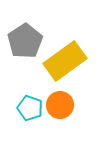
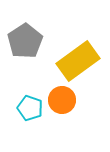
yellow rectangle: moved 13 px right
orange circle: moved 2 px right, 5 px up
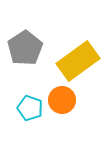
gray pentagon: moved 7 px down
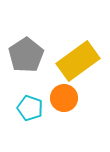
gray pentagon: moved 1 px right, 7 px down
orange circle: moved 2 px right, 2 px up
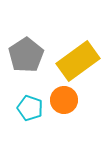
orange circle: moved 2 px down
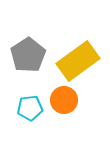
gray pentagon: moved 2 px right
cyan pentagon: rotated 25 degrees counterclockwise
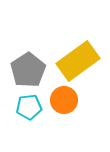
gray pentagon: moved 15 px down
cyan pentagon: moved 1 px left, 1 px up
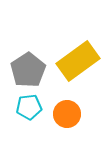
orange circle: moved 3 px right, 14 px down
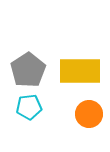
yellow rectangle: moved 2 px right, 10 px down; rotated 36 degrees clockwise
orange circle: moved 22 px right
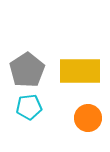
gray pentagon: moved 1 px left
orange circle: moved 1 px left, 4 px down
